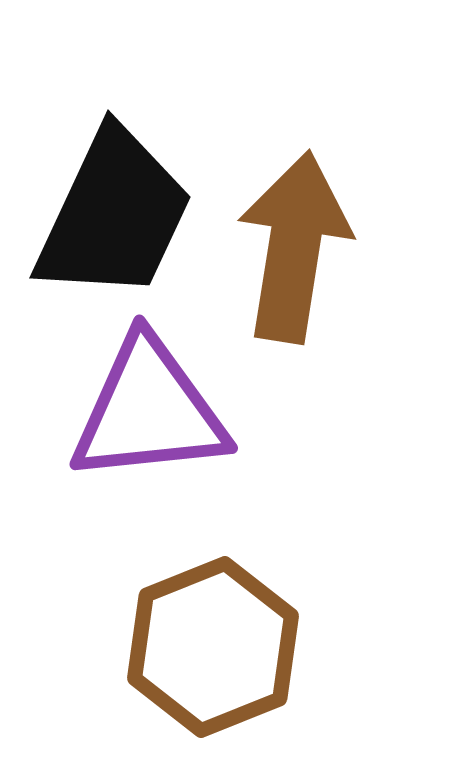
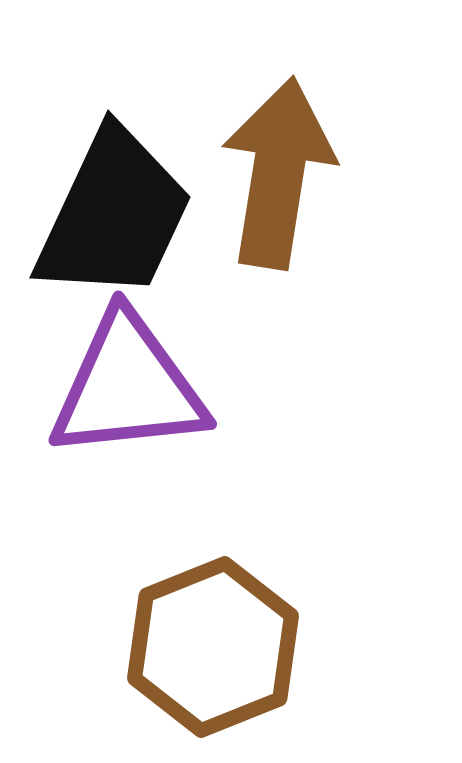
brown arrow: moved 16 px left, 74 px up
purple triangle: moved 21 px left, 24 px up
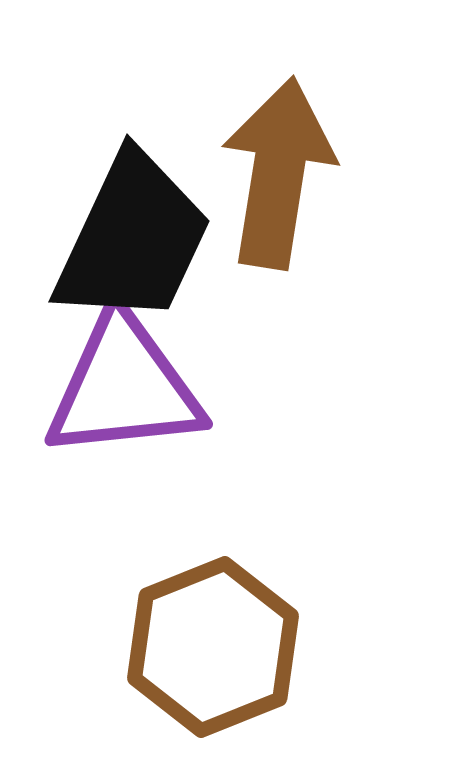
black trapezoid: moved 19 px right, 24 px down
purple triangle: moved 4 px left
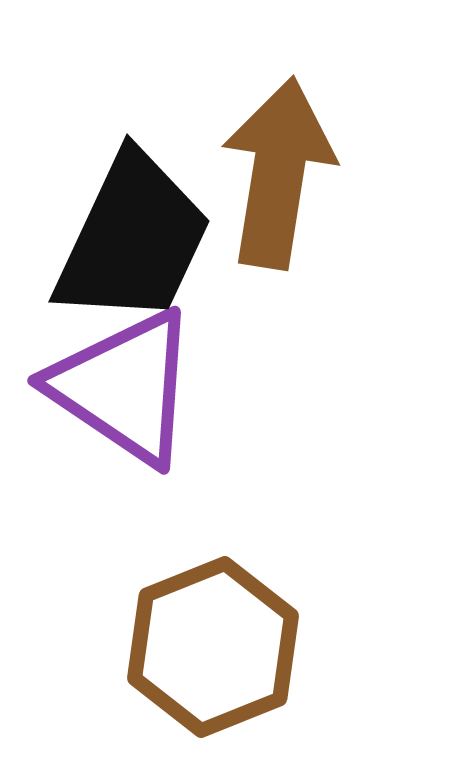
purple triangle: rotated 40 degrees clockwise
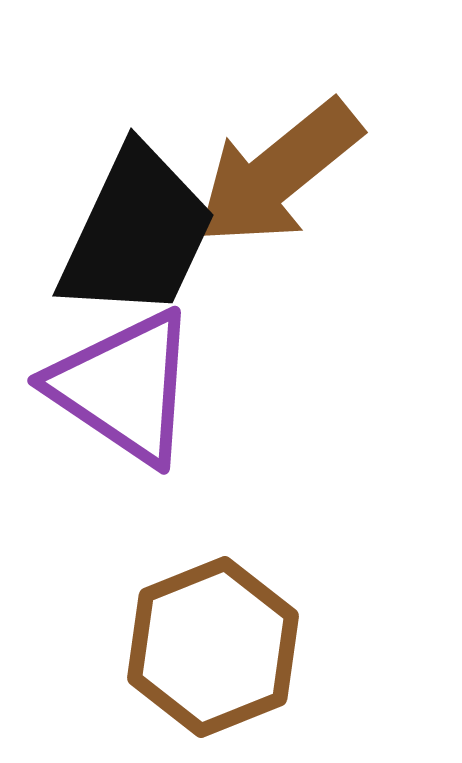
brown arrow: rotated 138 degrees counterclockwise
black trapezoid: moved 4 px right, 6 px up
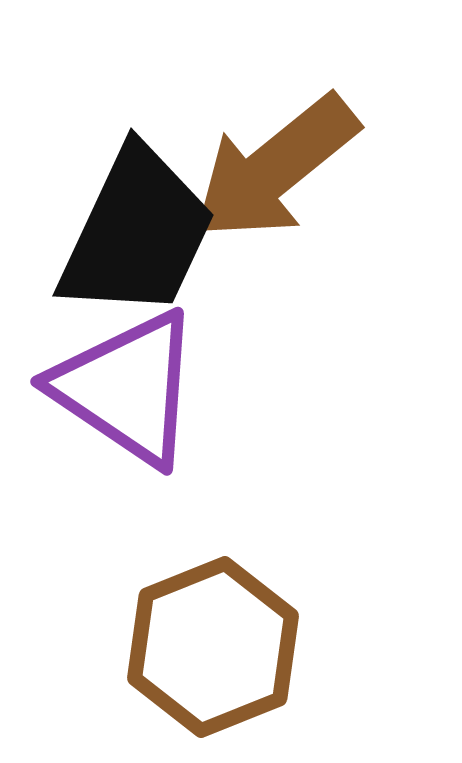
brown arrow: moved 3 px left, 5 px up
purple triangle: moved 3 px right, 1 px down
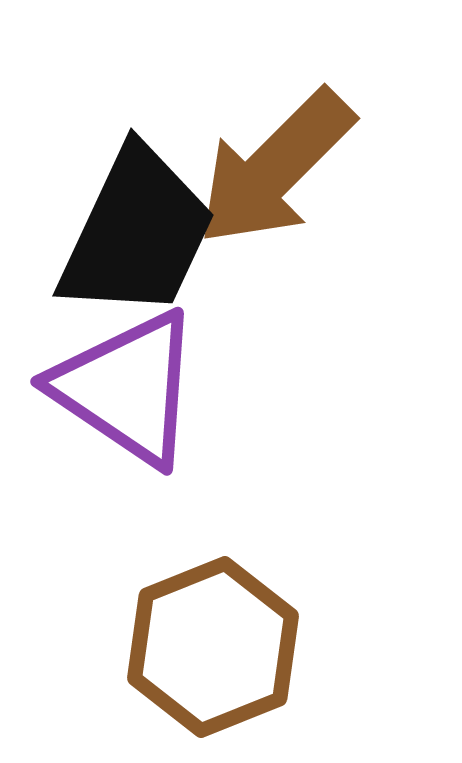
brown arrow: rotated 6 degrees counterclockwise
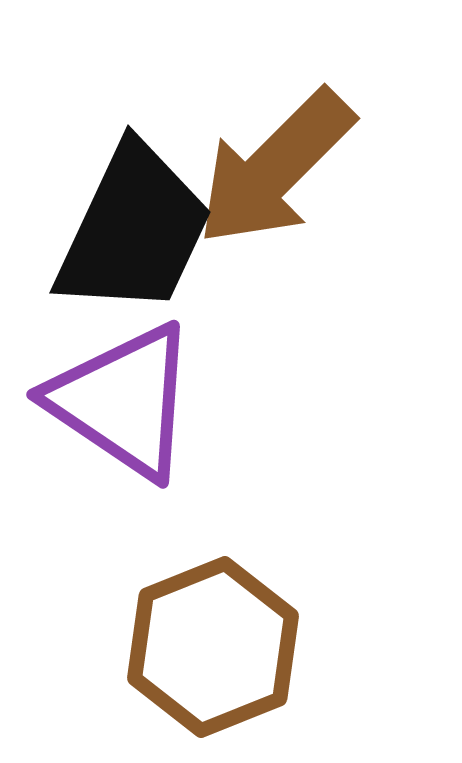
black trapezoid: moved 3 px left, 3 px up
purple triangle: moved 4 px left, 13 px down
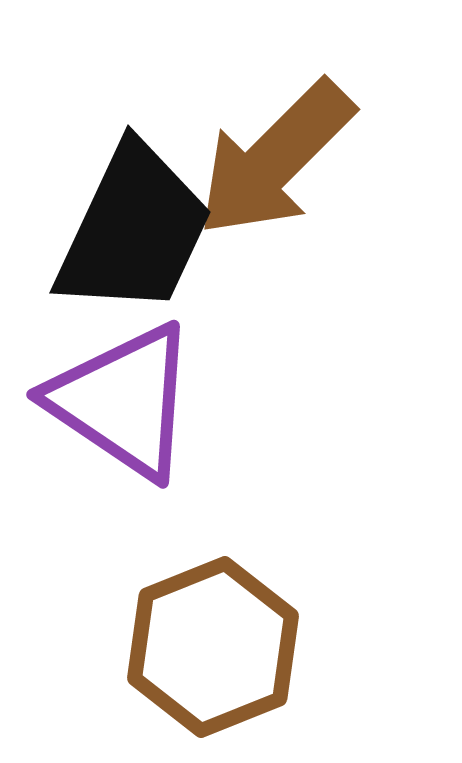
brown arrow: moved 9 px up
